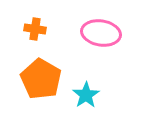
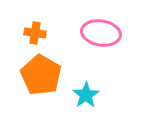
orange cross: moved 4 px down
orange pentagon: moved 4 px up
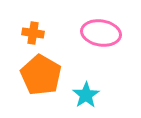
orange cross: moved 2 px left
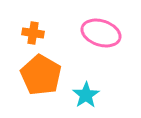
pink ellipse: rotated 9 degrees clockwise
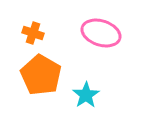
orange cross: rotated 10 degrees clockwise
